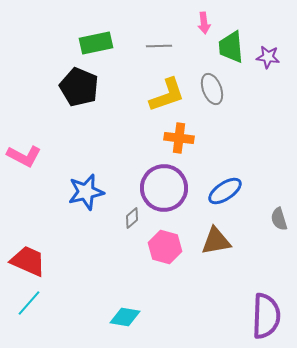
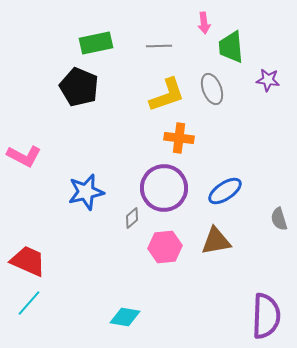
purple star: moved 23 px down
pink hexagon: rotated 20 degrees counterclockwise
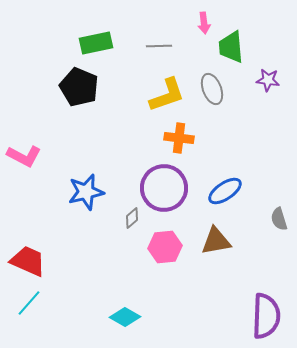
cyan diamond: rotated 20 degrees clockwise
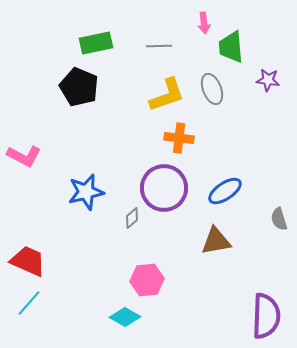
pink hexagon: moved 18 px left, 33 px down
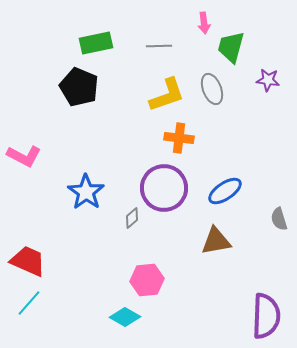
green trapezoid: rotated 20 degrees clockwise
blue star: rotated 24 degrees counterclockwise
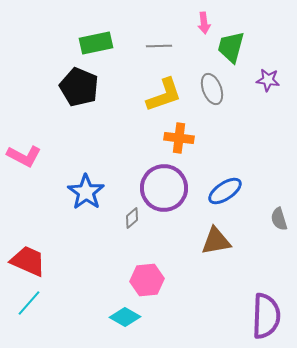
yellow L-shape: moved 3 px left
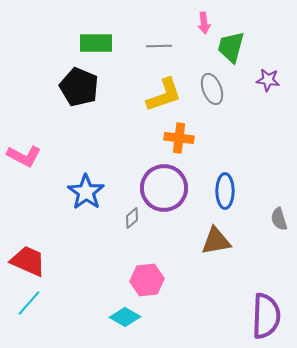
green rectangle: rotated 12 degrees clockwise
blue ellipse: rotated 56 degrees counterclockwise
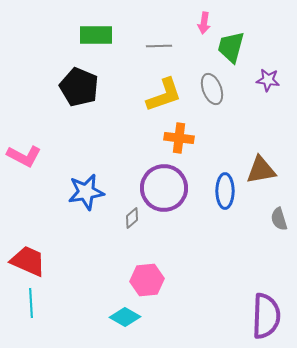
pink arrow: rotated 15 degrees clockwise
green rectangle: moved 8 px up
blue star: rotated 27 degrees clockwise
brown triangle: moved 45 px right, 71 px up
cyan line: moved 2 px right; rotated 44 degrees counterclockwise
